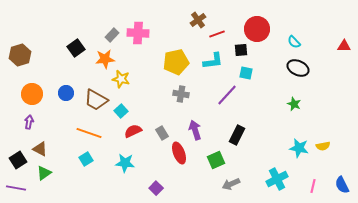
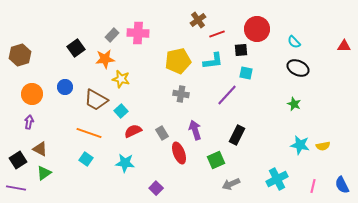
yellow pentagon at (176, 62): moved 2 px right, 1 px up
blue circle at (66, 93): moved 1 px left, 6 px up
cyan star at (299, 148): moved 1 px right, 3 px up
cyan square at (86, 159): rotated 24 degrees counterclockwise
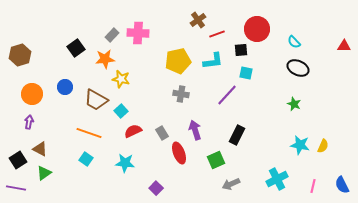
yellow semicircle at (323, 146): rotated 56 degrees counterclockwise
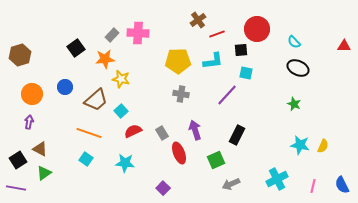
yellow pentagon at (178, 61): rotated 10 degrees clockwise
brown trapezoid at (96, 100): rotated 70 degrees counterclockwise
purple square at (156, 188): moved 7 px right
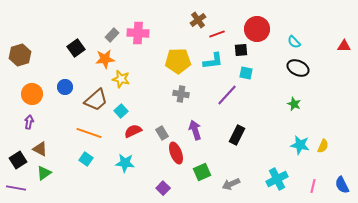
red ellipse at (179, 153): moved 3 px left
green square at (216, 160): moved 14 px left, 12 px down
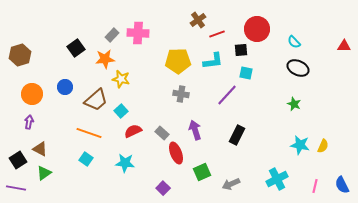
gray rectangle at (162, 133): rotated 16 degrees counterclockwise
pink line at (313, 186): moved 2 px right
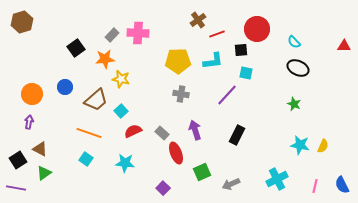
brown hexagon at (20, 55): moved 2 px right, 33 px up
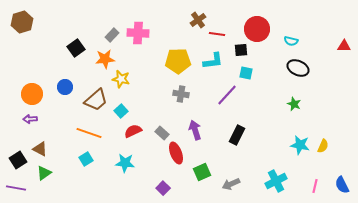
red line at (217, 34): rotated 28 degrees clockwise
cyan semicircle at (294, 42): moved 3 px left, 1 px up; rotated 32 degrees counterclockwise
purple arrow at (29, 122): moved 1 px right, 3 px up; rotated 104 degrees counterclockwise
cyan square at (86, 159): rotated 24 degrees clockwise
cyan cross at (277, 179): moved 1 px left, 2 px down
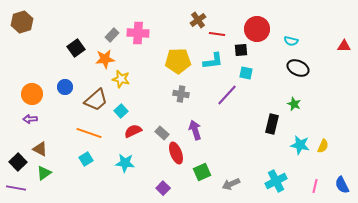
black rectangle at (237, 135): moved 35 px right, 11 px up; rotated 12 degrees counterclockwise
black square at (18, 160): moved 2 px down; rotated 12 degrees counterclockwise
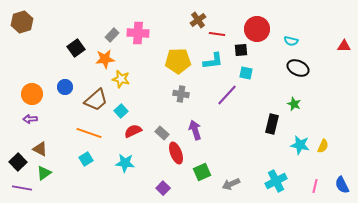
purple line at (16, 188): moved 6 px right
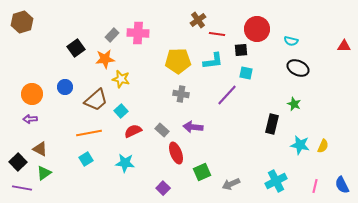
purple arrow at (195, 130): moved 2 px left, 3 px up; rotated 66 degrees counterclockwise
orange line at (89, 133): rotated 30 degrees counterclockwise
gray rectangle at (162, 133): moved 3 px up
